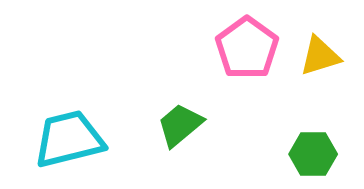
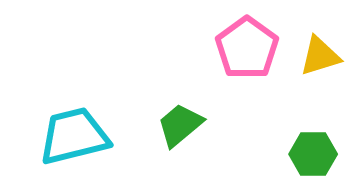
cyan trapezoid: moved 5 px right, 3 px up
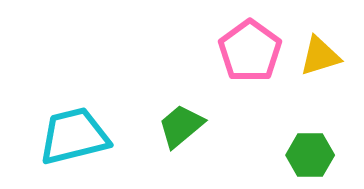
pink pentagon: moved 3 px right, 3 px down
green trapezoid: moved 1 px right, 1 px down
green hexagon: moved 3 px left, 1 px down
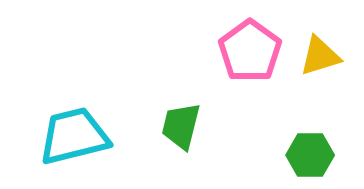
green trapezoid: rotated 36 degrees counterclockwise
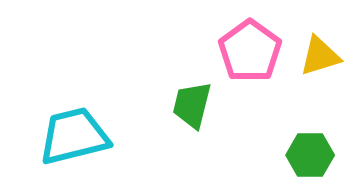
green trapezoid: moved 11 px right, 21 px up
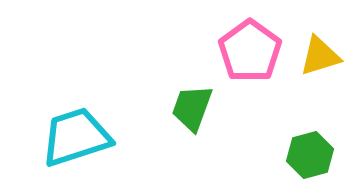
green trapezoid: moved 3 px down; rotated 6 degrees clockwise
cyan trapezoid: moved 2 px right, 1 px down; rotated 4 degrees counterclockwise
green hexagon: rotated 15 degrees counterclockwise
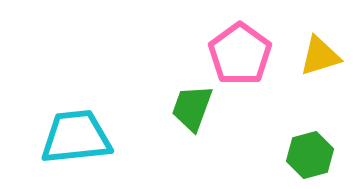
pink pentagon: moved 10 px left, 3 px down
cyan trapezoid: rotated 12 degrees clockwise
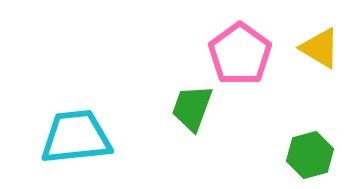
yellow triangle: moved 8 px up; rotated 48 degrees clockwise
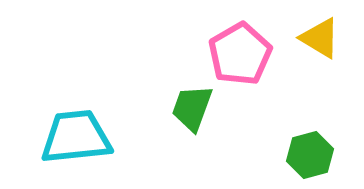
yellow triangle: moved 10 px up
pink pentagon: rotated 6 degrees clockwise
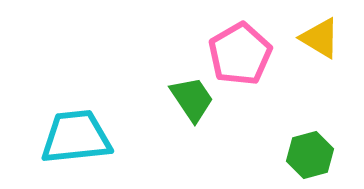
green trapezoid: moved 9 px up; rotated 126 degrees clockwise
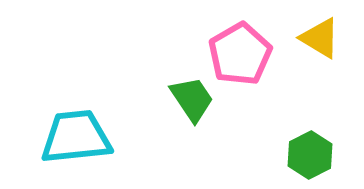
green hexagon: rotated 12 degrees counterclockwise
